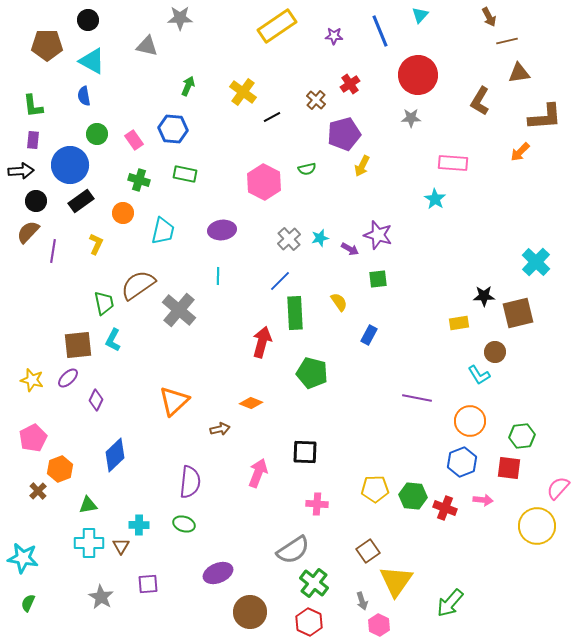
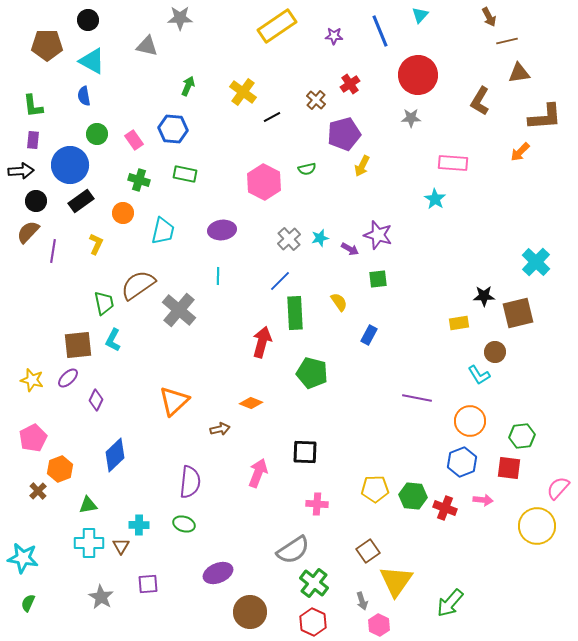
red hexagon at (309, 622): moved 4 px right
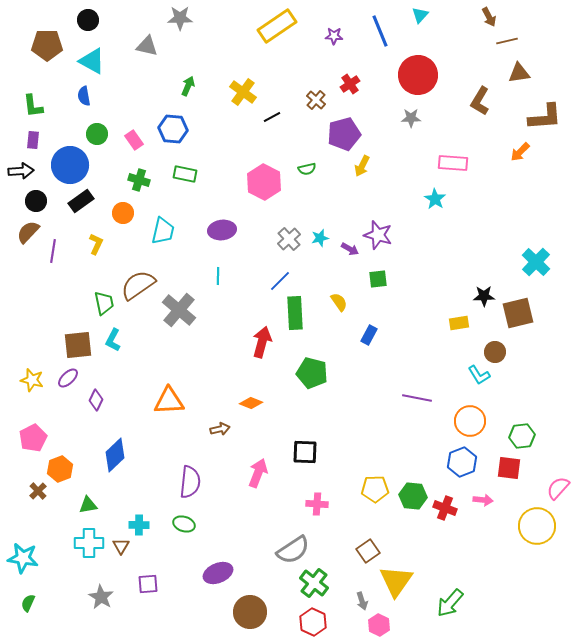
orange triangle at (174, 401): moved 5 px left; rotated 40 degrees clockwise
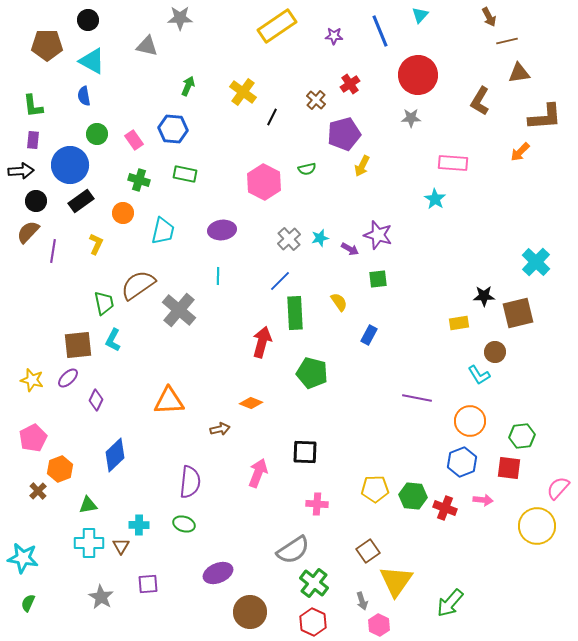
black line at (272, 117): rotated 36 degrees counterclockwise
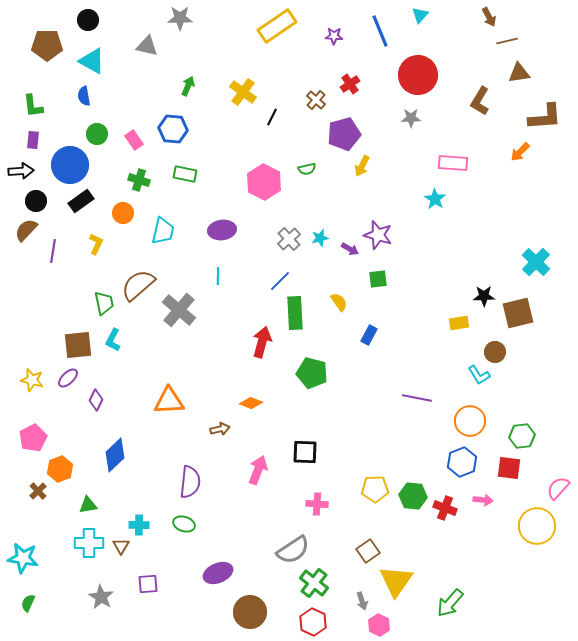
brown semicircle at (28, 232): moved 2 px left, 2 px up
brown semicircle at (138, 285): rotated 6 degrees counterclockwise
pink arrow at (258, 473): moved 3 px up
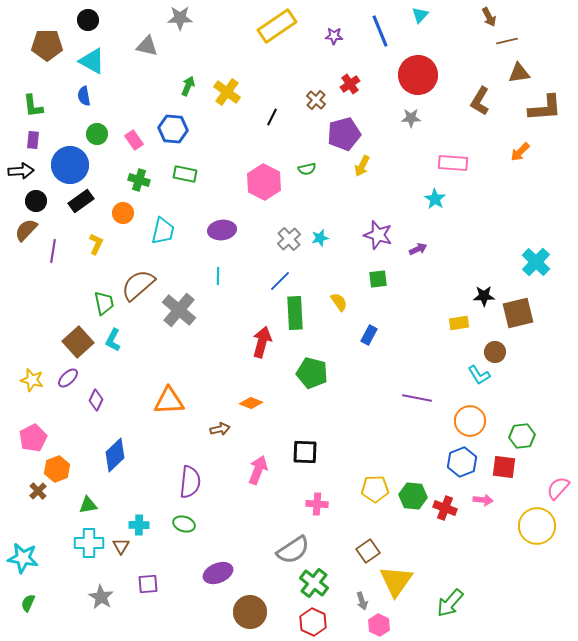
yellow cross at (243, 92): moved 16 px left
brown L-shape at (545, 117): moved 9 px up
purple arrow at (350, 249): moved 68 px right; rotated 54 degrees counterclockwise
brown square at (78, 345): moved 3 px up; rotated 36 degrees counterclockwise
red square at (509, 468): moved 5 px left, 1 px up
orange hexagon at (60, 469): moved 3 px left
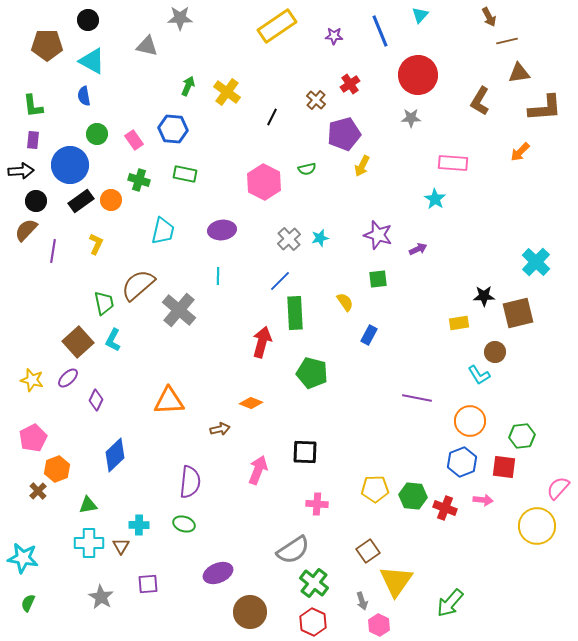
orange circle at (123, 213): moved 12 px left, 13 px up
yellow semicircle at (339, 302): moved 6 px right
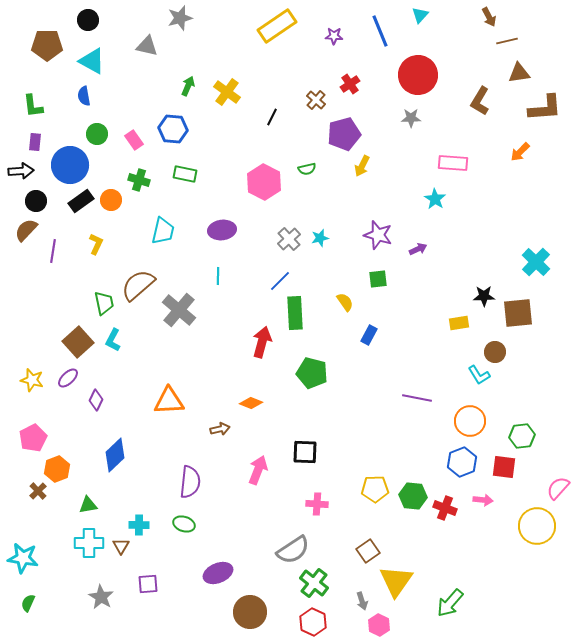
gray star at (180, 18): rotated 15 degrees counterclockwise
purple rectangle at (33, 140): moved 2 px right, 2 px down
brown square at (518, 313): rotated 8 degrees clockwise
